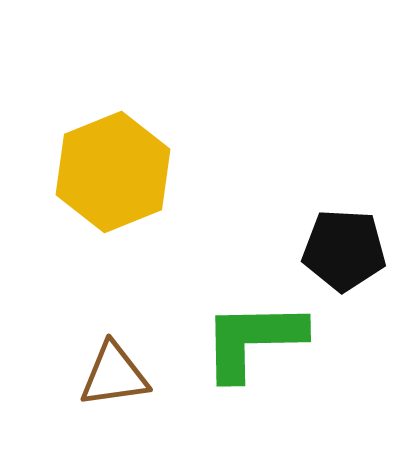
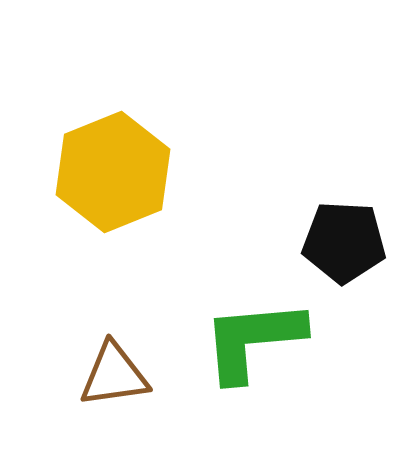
black pentagon: moved 8 px up
green L-shape: rotated 4 degrees counterclockwise
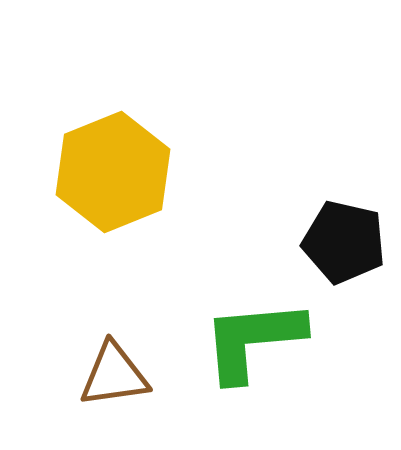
black pentagon: rotated 10 degrees clockwise
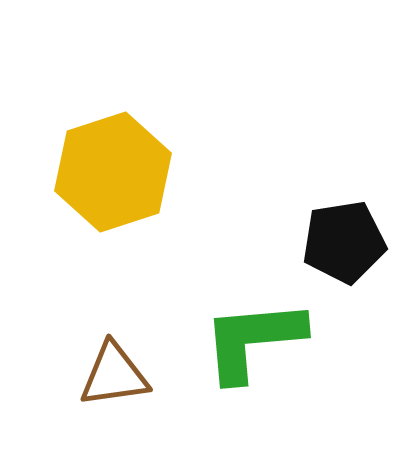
yellow hexagon: rotated 4 degrees clockwise
black pentagon: rotated 22 degrees counterclockwise
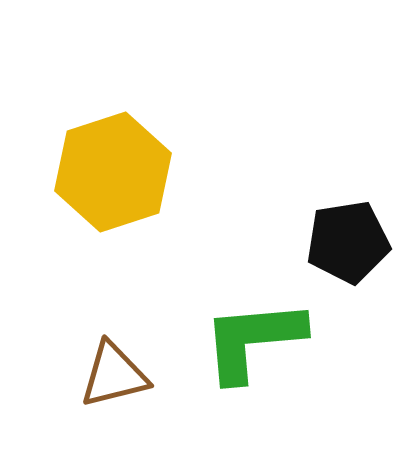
black pentagon: moved 4 px right
brown triangle: rotated 6 degrees counterclockwise
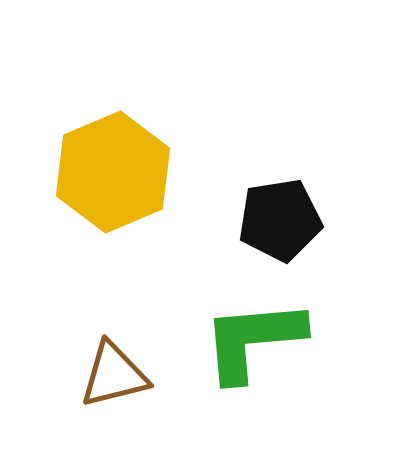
yellow hexagon: rotated 5 degrees counterclockwise
black pentagon: moved 68 px left, 22 px up
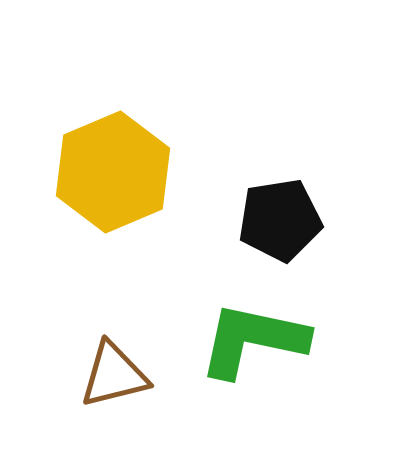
green L-shape: rotated 17 degrees clockwise
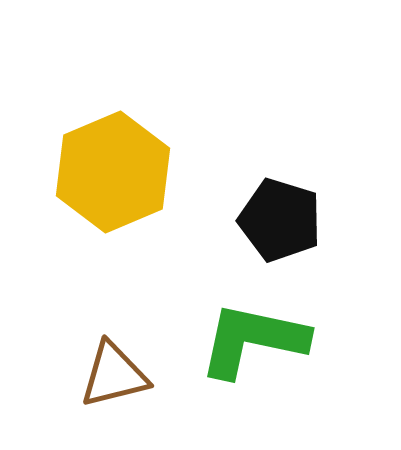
black pentagon: rotated 26 degrees clockwise
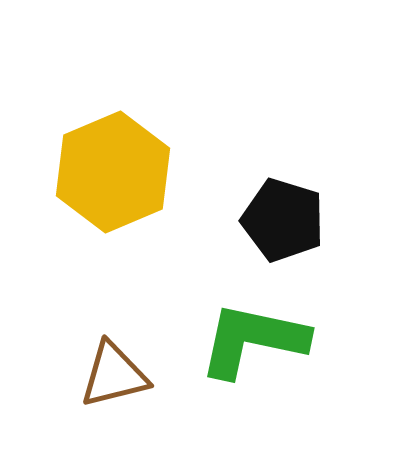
black pentagon: moved 3 px right
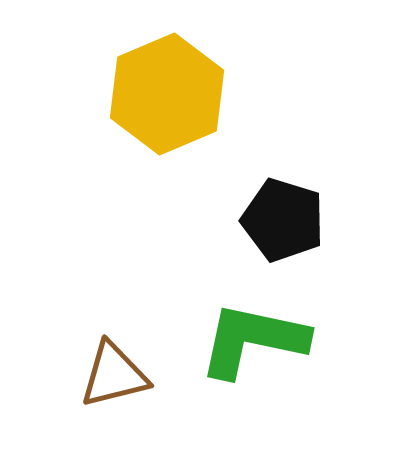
yellow hexagon: moved 54 px right, 78 px up
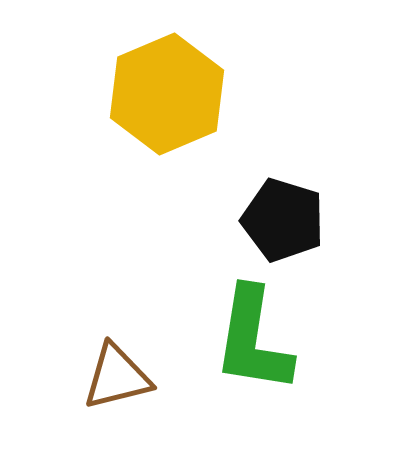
green L-shape: rotated 93 degrees counterclockwise
brown triangle: moved 3 px right, 2 px down
